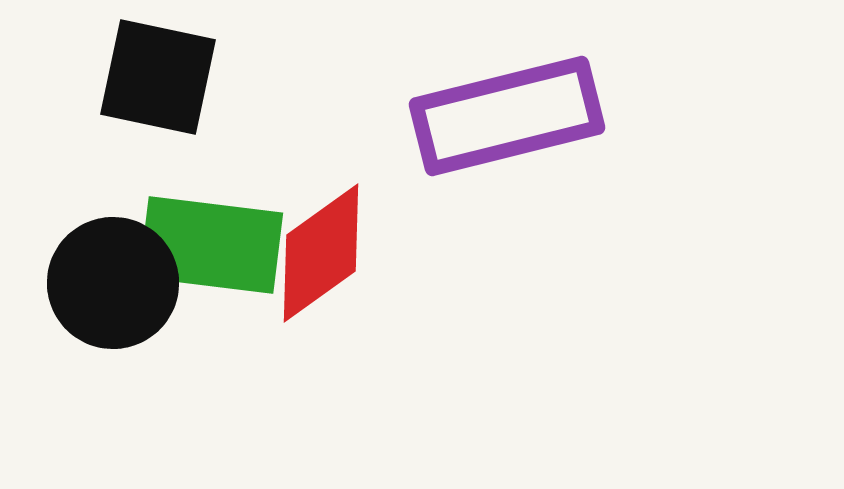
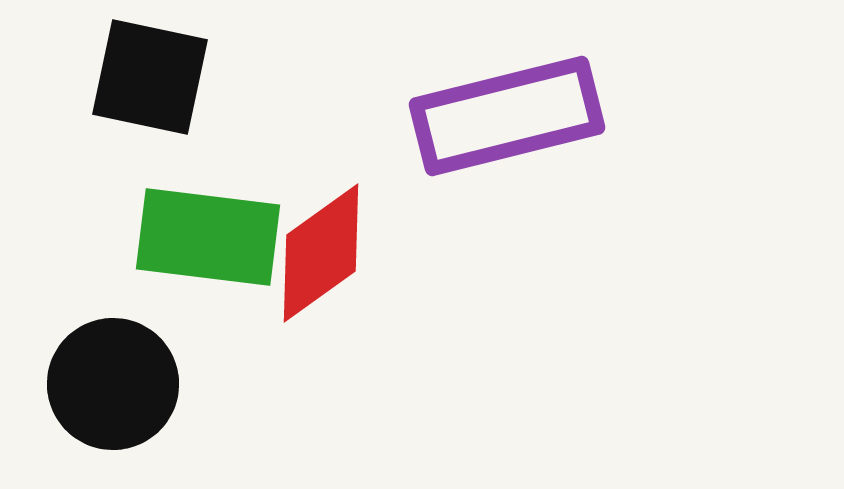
black square: moved 8 px left
green rectangle: moved 3 px left, 8 px up
black circle: moved 101 px down
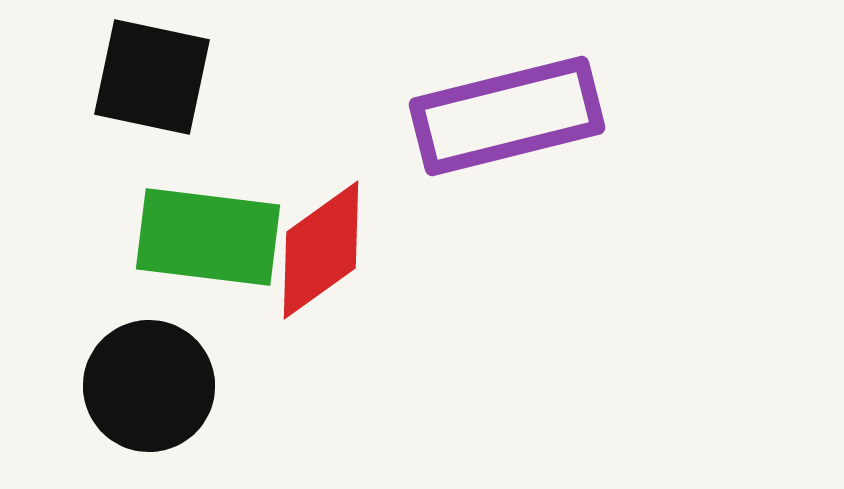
black square: moved 2 px right
red diamond: moved 3 px up
black circle: moved 36 px right, 2 px down
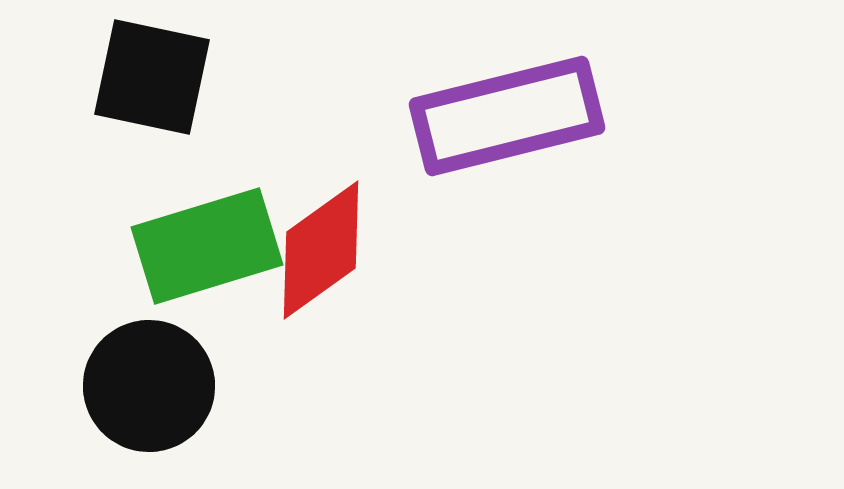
green rectangle: moved 1 px left, 9 px down; rotated 24 degrees counterclockwise
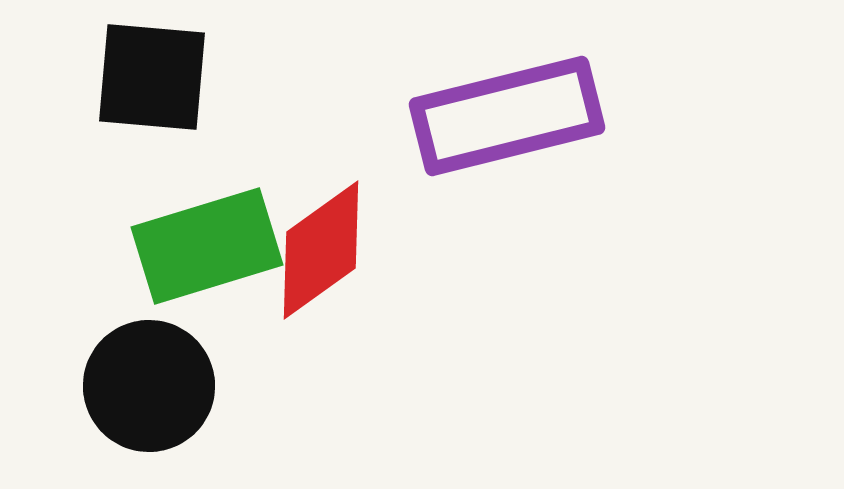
black square: rotated 7 degrees counterclockwise
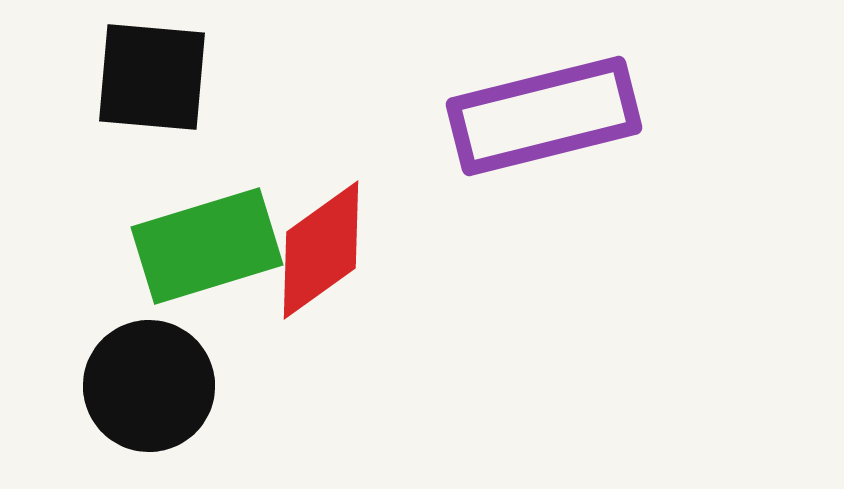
purple rectangle: moved 37 px right
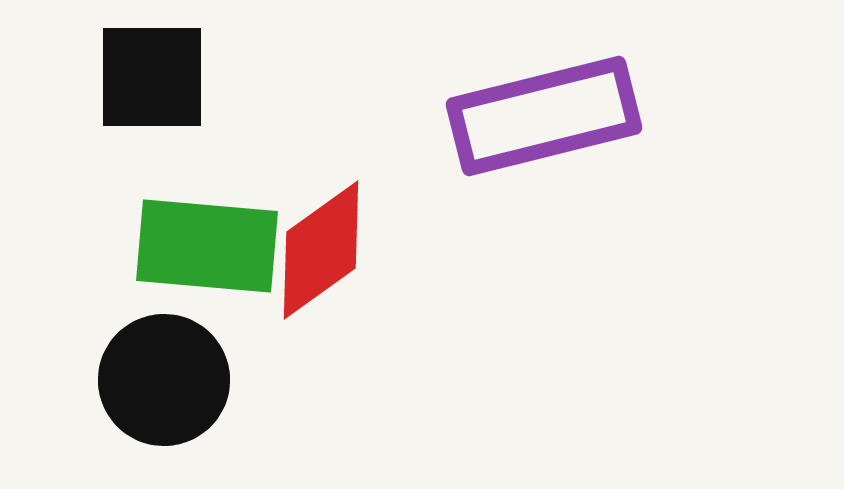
black square: rotated 5 degrees counterclockwise
green rectangle: rotated 22 degrees clockwise
black circle: moved 15 px right, 6 px up
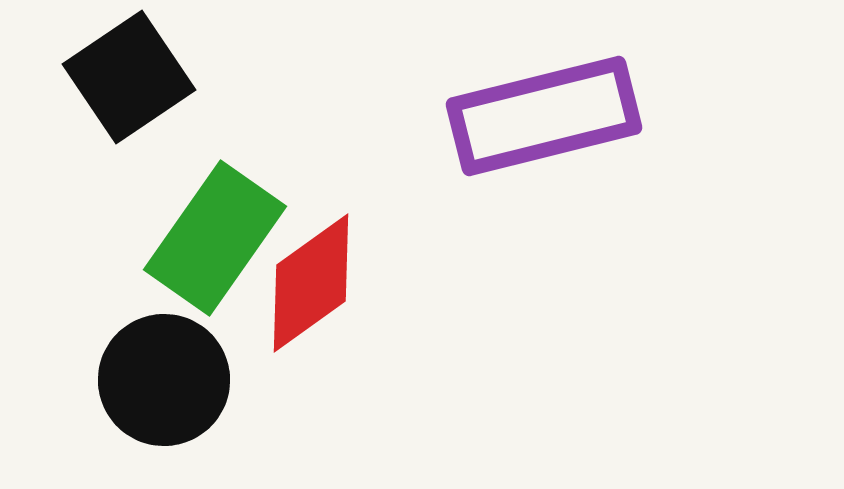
black square: moved 23 px left; rotated 34 degrees counterclockwise
green rectangle: moved 8 px right, 8 px up; rotated 60 degrees counterclockwise
red diamond: moved 10 px left, 33 px down
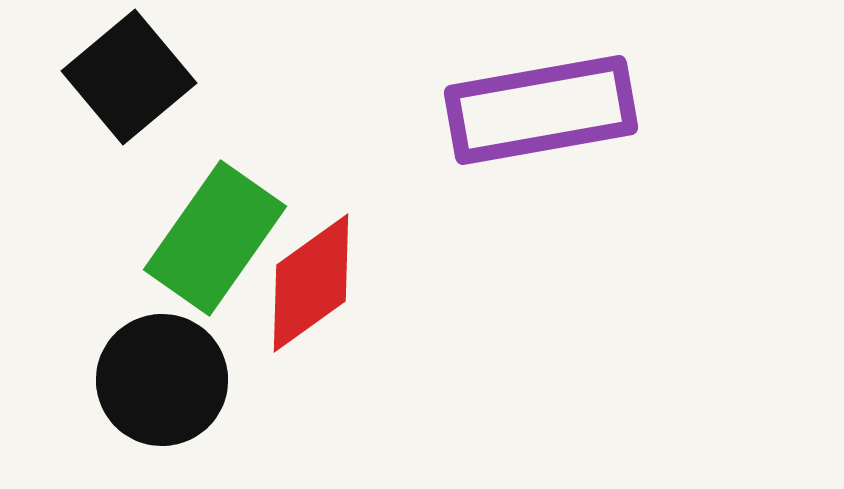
black square: rotated 6 degrees counterclockwise
purple rectangle: moved 3 px left, 6 px up; rotated 4 degrees clockwise
black circle: moved 2 px left
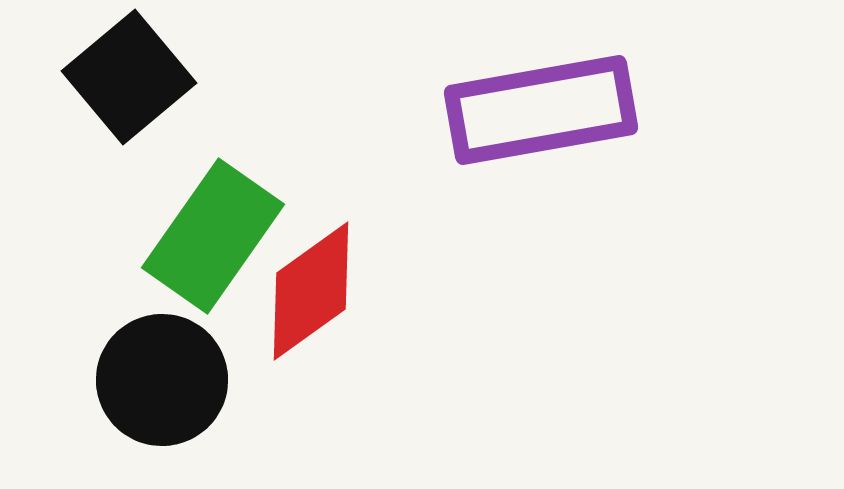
green rectangle: moved 2 px left, 2 px up
red diamond: moved 8 px down
